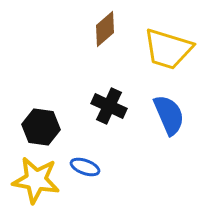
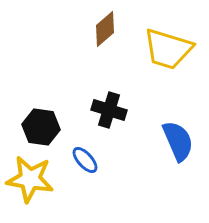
black cross: moved 4 px down; rotated 8 degrees counterclockwise
blue semicircle: moved 9 px right, 26 px down
blue ellipse: moved 7 px up; rotated 28 degrees clockwise
yellow star: moved 6 px left, 1 px up
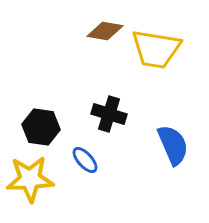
brown diamond: moved 2 px down; rotated 51 degrees clockwise
yellow trapezoid: moved 12 px left; rotated 8 degrees counterclockwise
black cross: moved 4 px down
blue semicircle: moved 5 px left, 4 px down
yellow star: rotated 12 degrees counterclockwise
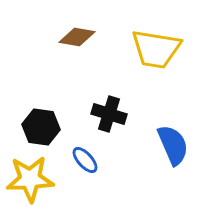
brown diamond: moved 28 px left, 6 px down
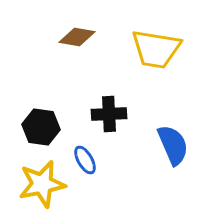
black cross: rotated 20 degrees counterclockwise
blue ellipse: rotated 12 degrees clockwise
yellow star: moved 12 px right, 5 px down; rotated 9 degrees counterclockwise
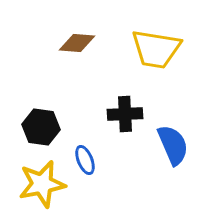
brown diamond: moved 6 px down; rotated 6 degrees counterclockwise
black cross: moved 16 px right
blue ellipse: rotated 8 degrees clockwise
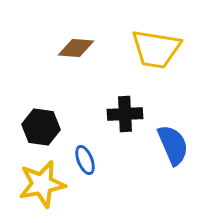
brown diamond: moved 1 px left, 5 px down
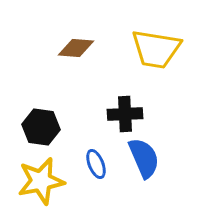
blue semicircle: moved 29 px left, 13 px down
blue ellipse: moved 11 px right, 4 px down
yellow star: moved 1 px left, 3 px up
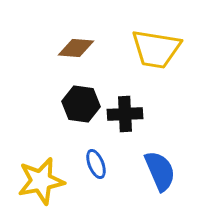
black hexagon: moved 40 px right, 23 px up
blue semicircle: moved 16 px right, 13 px down
